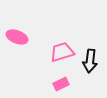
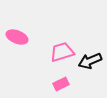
black arrow: rotated 60 degrees clockwise
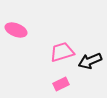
pink ellipse: moved 1 px left, 7 px up
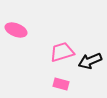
pink rectangle: rotated 42 degrees clockwise
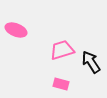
pink trapezoid: moved 2 px up
black arrow: moved 1 px right, 1 px down; rotated 80 degrees clockwise
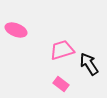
black arrow: moved 2 px left, 2 px down
pink rectangle: rotated 21 degrees clockwise
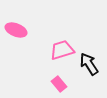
pink rectangle: moved 2 px left; rotated 14 degrees clockwise
